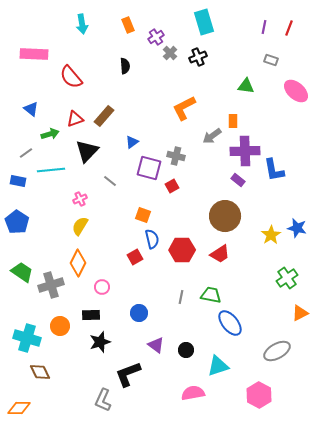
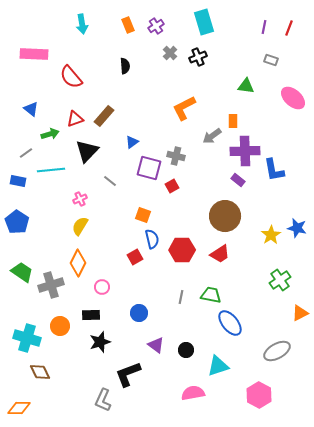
purple cross at (156, 37): moved 11 px up
pink ellipse at (296, 91): moved 3 px left, 7 px down
green cross at (287, 278): moved 7 px left, 2 px down
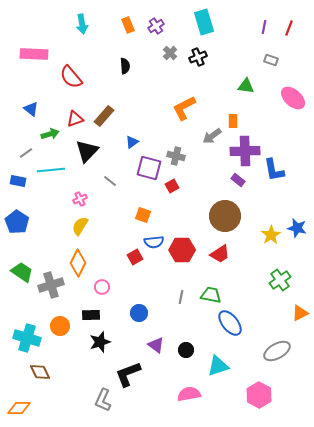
blue semicircle at (152, 239): moved 2 px right, 3 px down; rotated 96 degrees clockwise
pink semicircle at (193, 393): moved 4 px left, 1 px down
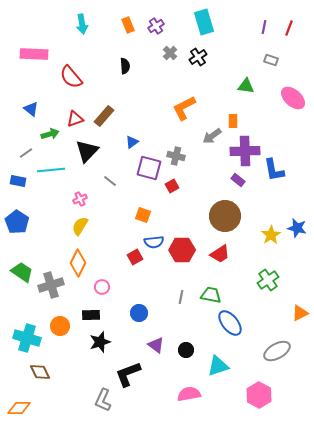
black cross at (198, 57): rotated 12 degrees counterclockwise
green cross at (280, 280): moved 12 px left
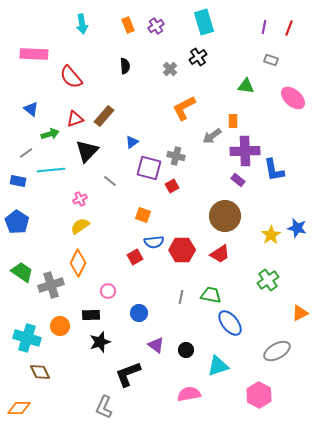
gray cross at (170, 53): moved 16 px down
yellow semicircle at (80, 226): rotated 24 degrees clockwise
pink circle at (102, 287): moved 6 px right, 4 px down
gray L-shape at (103, 400): moved 1 px right, 7 px down
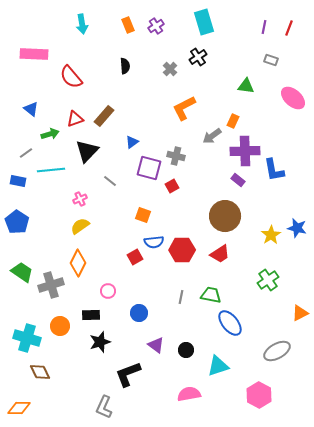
orange rectangle at (233, 121): rotated 24 degrees clockwise
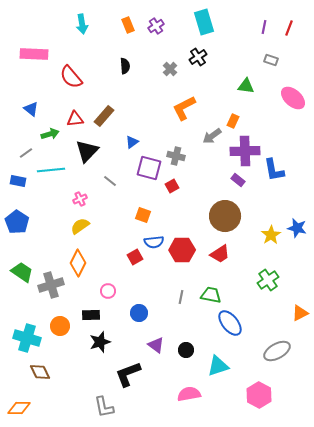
red triangle at (75, 119): rotated 12 degrees clockwise
gray L-shape at (104, 407): rotated 35 degrees counterclockwise
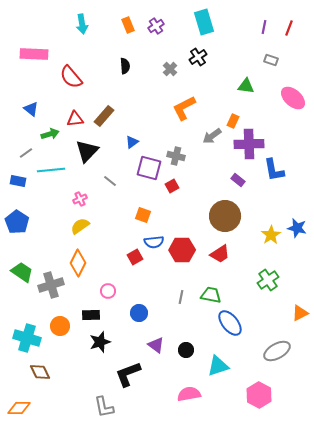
purple cross at (245, 151): moved 4 px right, 7 px up
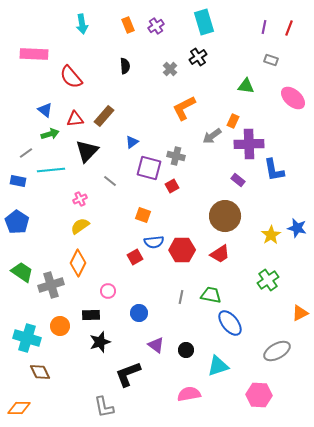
blue triangle at (31, 109): moved 14 px right, 1 px down
pink hexagon at (259, 395): rotated 25 degrees counterclockwise
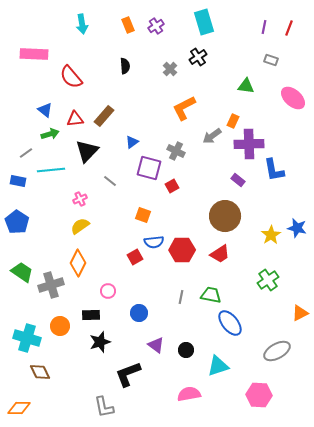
gray cross at (176, 156): moved 5 px up; rotated 12 degrees clockwise
